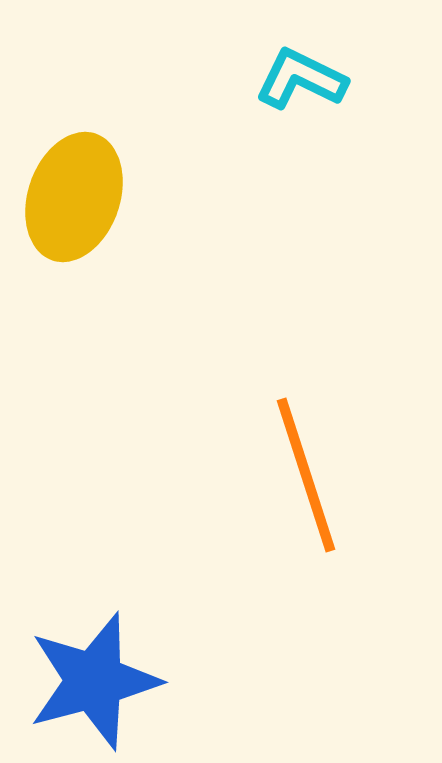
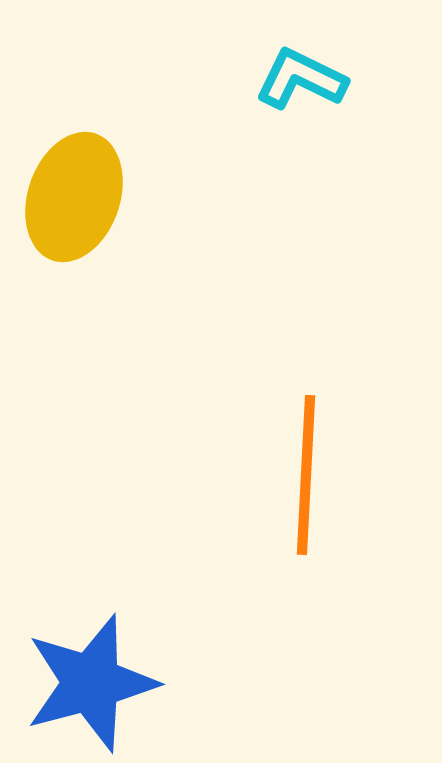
orange line: rotated 21 degrees clockwise
blue star: moved 3 px left, 2 px down
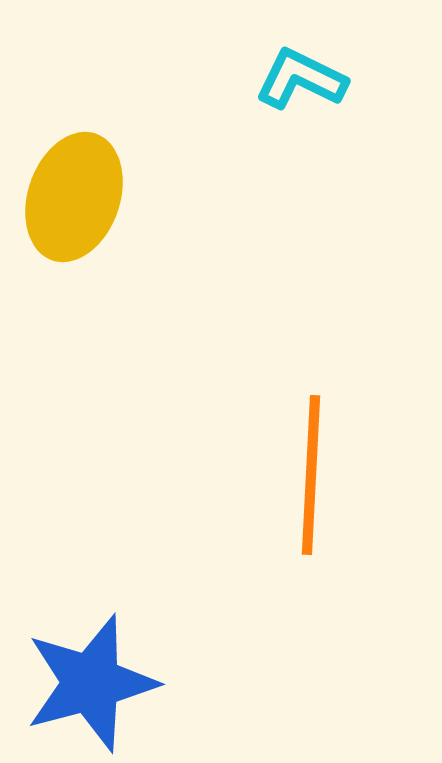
orange line: moved 5 px right
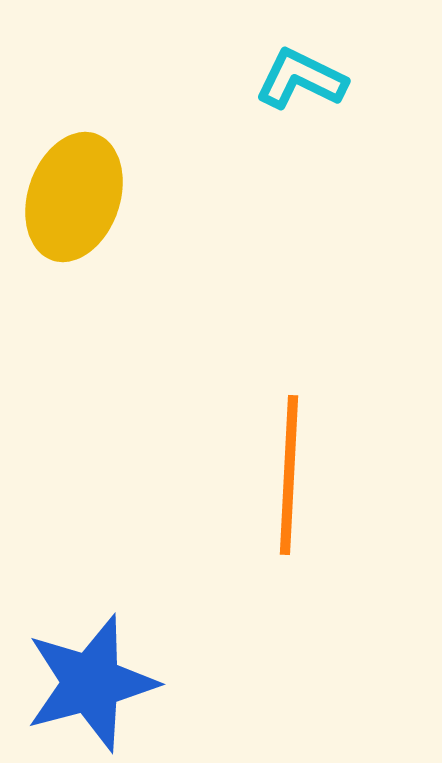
orange line: moved 22 px left
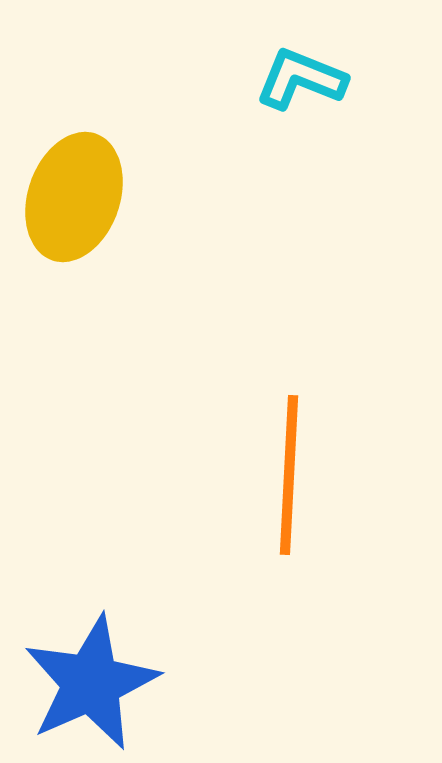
cyan L-shape: rotated 4 degrees counterclockwise
blue star: rotated 9 degrees counterclockwise
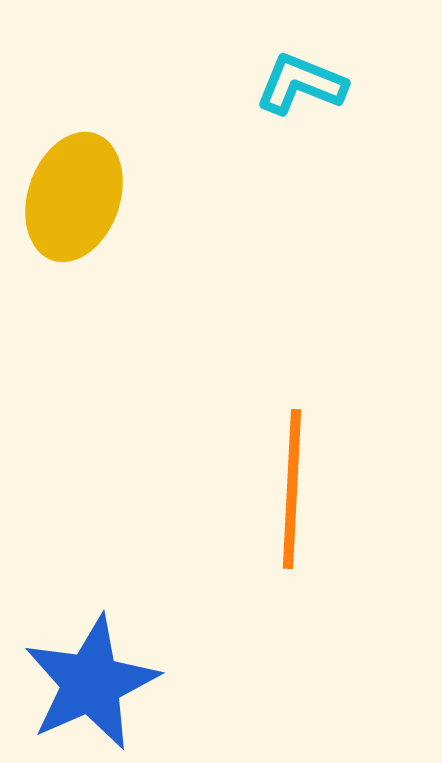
cyan L-shape: moved 5 px down
orange line: moved 3 px right, 14 px down
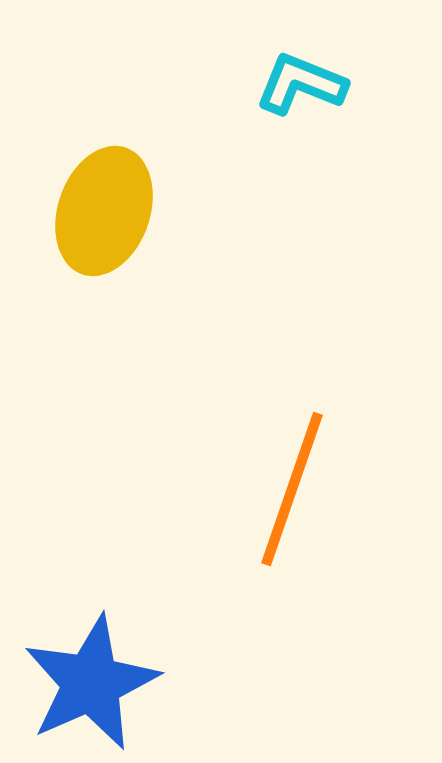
yellow ellipse: moved 30 px right, 14 px down
orange line: rotated 16 degrees clockwise
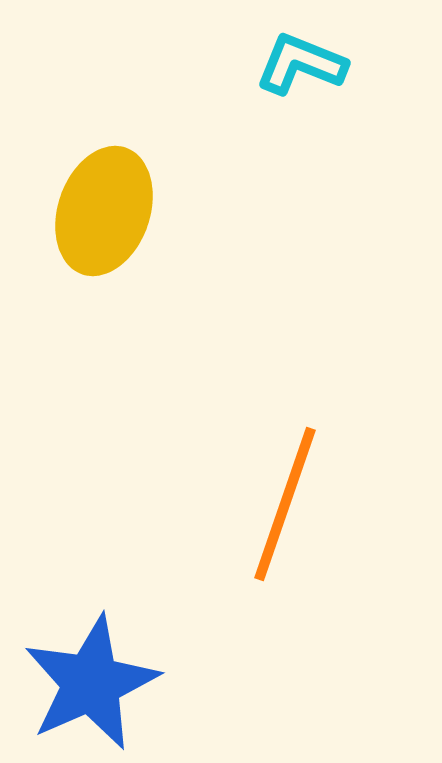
cyan L-shape: moved 20 px up
orange line: moved 7 px left, 15 px down
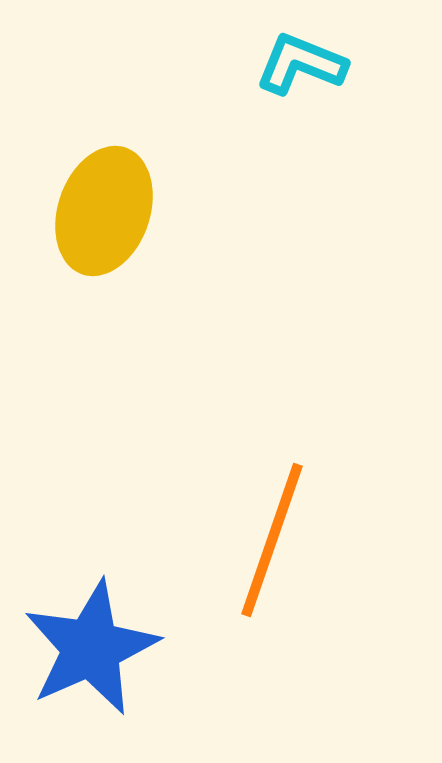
orange line: moved 13 px left, 36 px down
blue star: moved 35 px up
